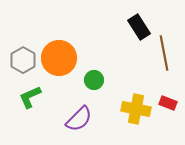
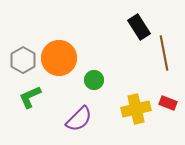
yellow cross: rotated 24 degrees counterclockwise
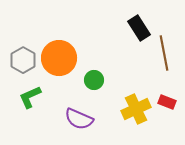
black rectangle: moved 1 px down
red rectangle: moved 1 px left, 1 px up
yellow cross: rotated 12 degrees counterclockwise
purple semicircle: rotated 68 degrees clockwise
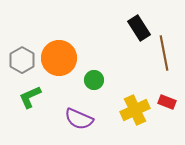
gray hexagon: moved 1 px left
yellow cross: moved 1 px left, 1 px down
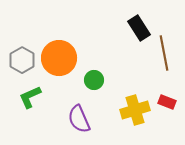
yellow cross: rotated 8 degrees clockwise
purple semicircle: rotated 44 degrees clockwise
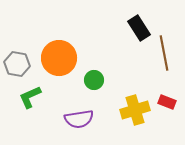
gray hexagon: moved 5 px left, 4 px down; rotated 20 degrees counterclockwise
purple semicircle: rotated 76 degrees counterclockwise
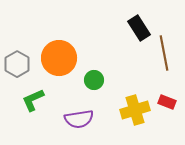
gray hexagon: rotated 20 degrees clockwise
green L-shape: moved 3 px right, 3 px down
